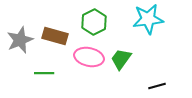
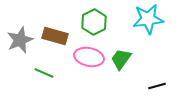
green line: rotated 24 degrees clockwise
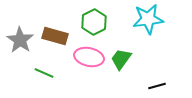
gray star: rotated 16 degrees counterclockwise
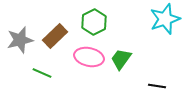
cyan star: moved 17 px right; rotated 12 degrees counterclockwise
brown rectangle: rotated 60 degrees counterclockwise
gray star: rotated 24 degrees clockwise
green line: moved 2 px left
black line: rotated 24 degrees clockwise
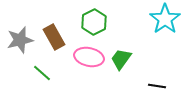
cyan star: rotated 16 degrees counterclockwise
brown rectangle: moved 1 px left, 1 px down; rotated 75 degrees counterclockwise
green line: rotated 18 degrees clockwise
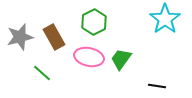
gray star: moved 3 px up
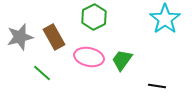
green hexagon: moved 5 px up
green trapezoid: moved 1 px right, 1 px down
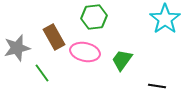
green hexagon: rotated 20 degrees clockwise
gray star: moved 3 px left, 11 px down
pink ellipse: moved 4 px left, 5 px up
green line: rotated 12 degrees clockwise
